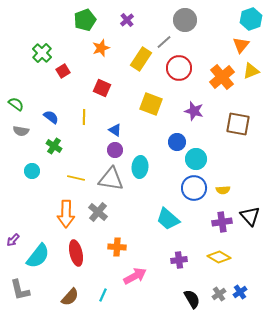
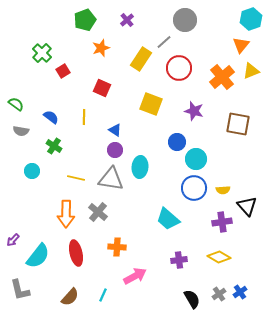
black triangle at (250, 216): moved 3 px left, 10 px up
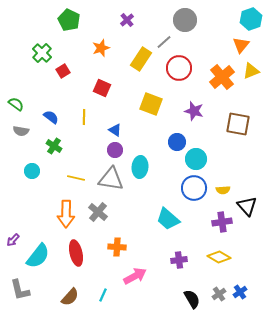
green pentagon at (85, 20): moved 16 px left; rotated 25 degrees counterclockwise
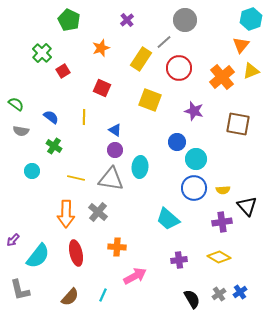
yellow square at (151, 104): moved 1 px left, 4 px up
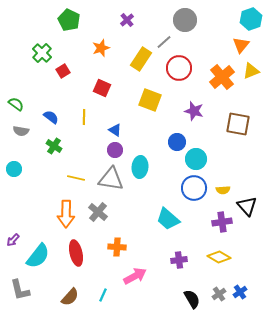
cyan circle at (32, 171): moved 18 px left, 2 px up
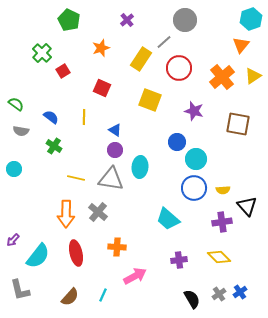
yellow triangle at (251, 71): moved 2 px right, 5 px down; rotated 12 degrees counterclockwise
yellow diamond at (219, 257): rotated 15 degrees clockwise
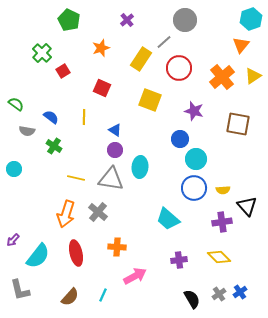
gray semicircle at (21, 131): moved 6 px right
blue circle at (177, 142): moved 3 px right, 3 px up
orange arrow at (66, 214): rotated 16 degrees clockwise
